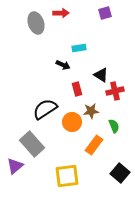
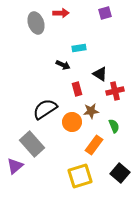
black triangle: moved 1 px left, 1 px up
yellow square: moved 13 px right; rotated 10 degrees counterclockwise
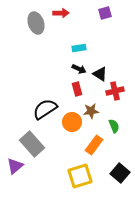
black arrow: moved 16 px right, 4 px down
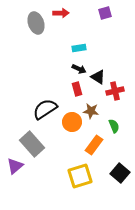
black triangle: moved 2 px left, 3 px down
brown star: rotated 14 degrees clockwise
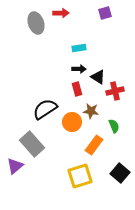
black arrow: rotated 24 degrees counterclockwise
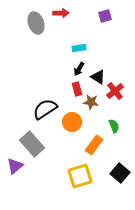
purple square: moved 3 px down
black arrow: rotated 120 degrees clockwise
red cross: rotated 24 degrees counterclockwise
brown star: moved 9 px up
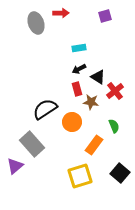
black arrow: rotated 32 degrees clockwise
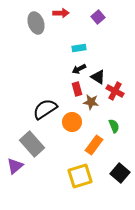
purple square: moved 7 px left, 1 px down; rotated 24 degrees counterclockwise
red cross: rotated 24 degrees counterclockwise
